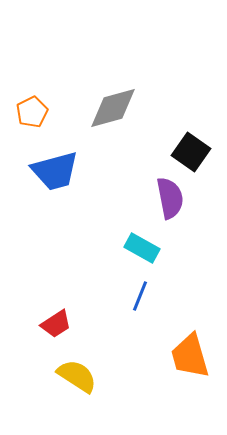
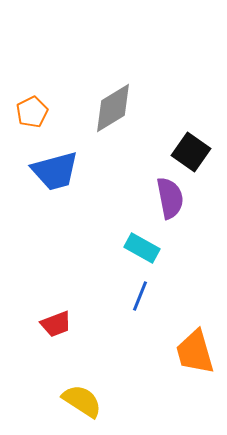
gray diamond: rotated 16 degrees counterclockwise
red trapezoid: rotated 12 degrees clockwise
orange trapezoid: moved 5 px right, 4 px up
yellow semicircle: moved 5 px right, 25 px down
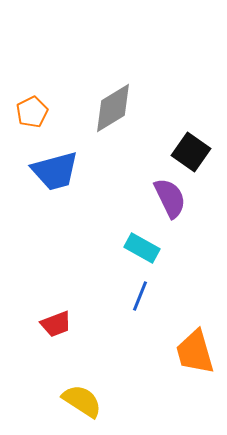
purple semicircle: rotated 15 degrees counterclockwise
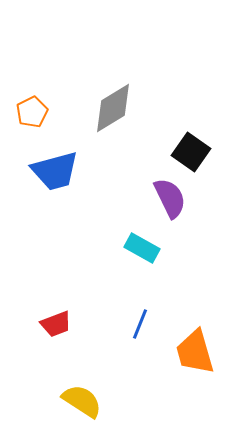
blue line: moved 28 px down
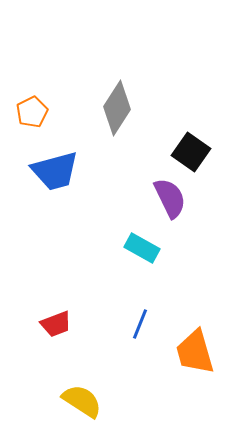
gray diamond: moved 4 px right; rotated 26 degrees counterclockwise
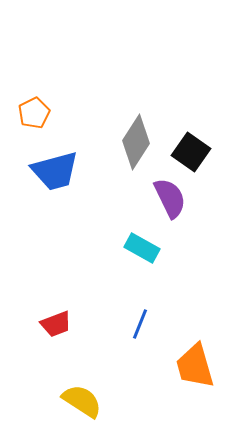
gray diamond: moved 19 px right, 34 px down
orange pentagon: moved 2 px right, 1 px down
orange trapezoid: moved 14 px down
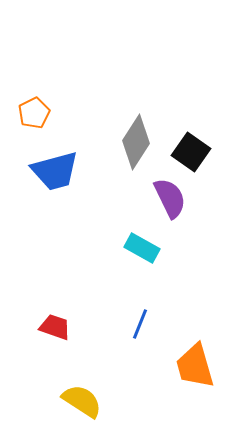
red trapezoid: moved 1 px left, 3 px down; rotated 140 degrees counterclockwise
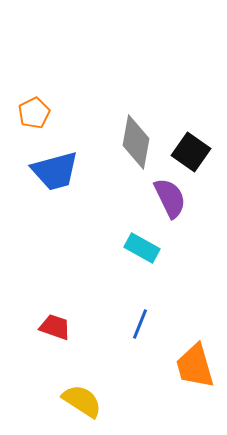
gray diamond: rotated 22 degrees counterclockwise
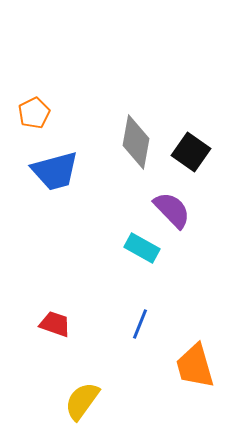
purple semicircle: moved 2 px right, 12 px down; rotated 18 degrees counterclockwise
red trapezoid: moved 3 px up
yellow semicircle: rotated 87 degrees counterclockwise
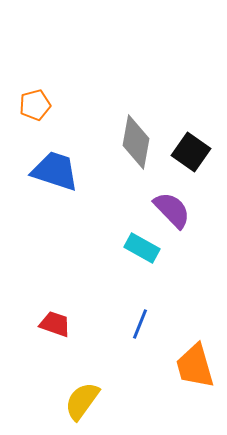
orange pentagon: moved 1 px right, 8 px up; rotated 12 degrees clockwise
blue trapezoid: rotated 147 degrees counterclockwise
